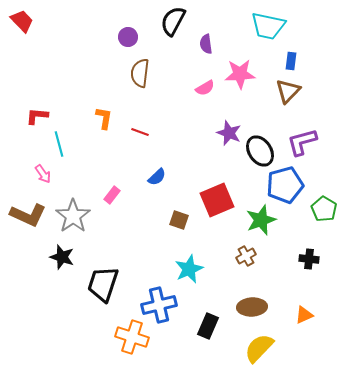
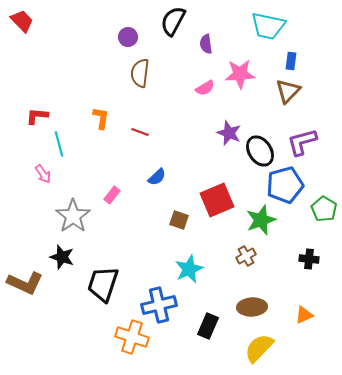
orange L-shape: moved 3 px left
brown L-shape: moved 3 px left, 68 px down
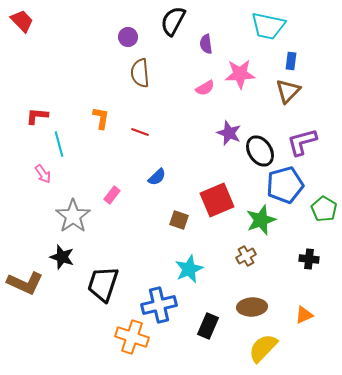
brown semicircle: rotated 12 degrees counterclockwise
yellow semicircle: moved 4 px right
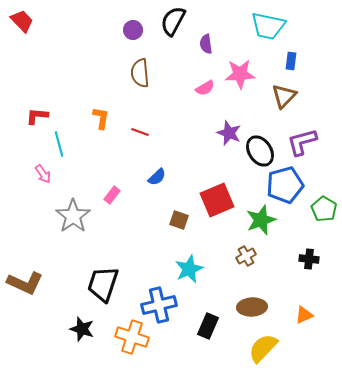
purple circle: moved 5 px right, 7 px up
brown triangle: moved 4 px left, 5 px down
black star: moved 20 px right, 72 px down
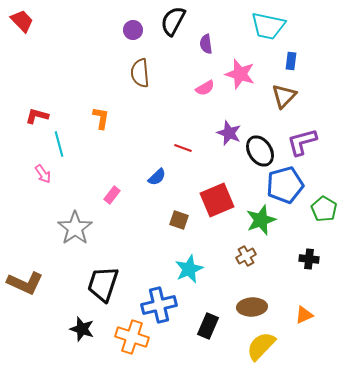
pink star: rotated 20 degrees clockwise
red L-shape: rotated 10 degrees clockwise
red line: moved 43 px right, 16 px down
gray star: moved 2 px right, 12 px down
yellow semicircle: moved 2 px left, 2 px up
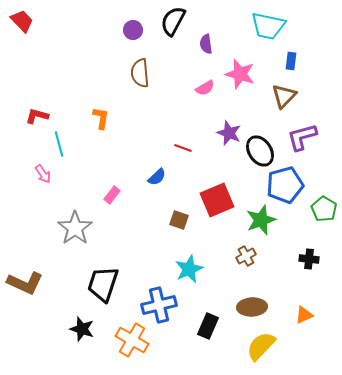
purple L-shape: moved 5 px up
orange cross: moved 3 px down; rotated 12 degrees clockwise
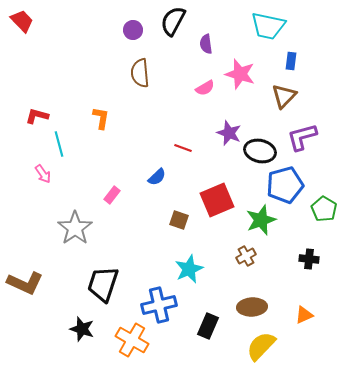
black ellipse: rotated 44 degrees counterclockwise
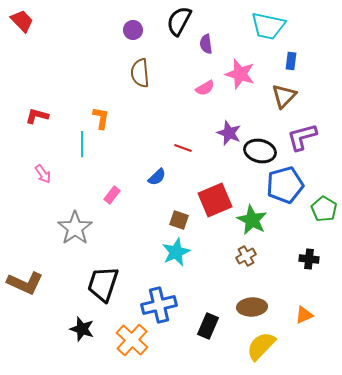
black semicircle: moved 6 px right
cyan line: moved 23 px right; rotated 15 degrees clockwise
red square: moved 2 px left
green star: moved 9 px left; rotated 24 degrees counterclockwise
cyan star: moved 13 px left, 17 px up
orange cross: rotated 12 degrees clockwise
